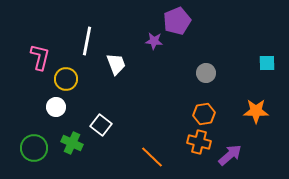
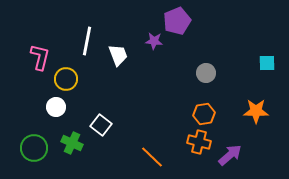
white trapezoid: moved 2 px right, 9 px up
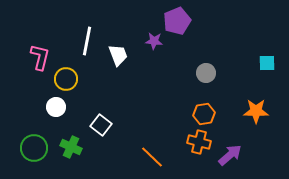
green cross: moved 1 px left, 4 px down
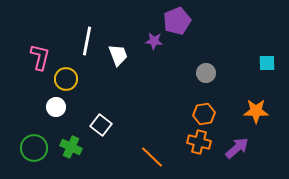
purple arrow: moved 7 px right, 7 px up
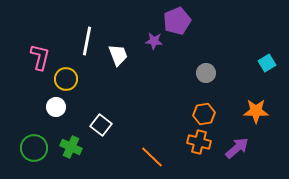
cyan square: rotated 30 degrees counterclockwise
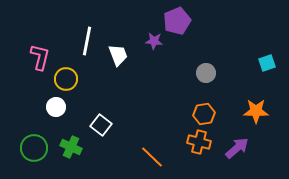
cyan square: rotated 12 degrees clockwise
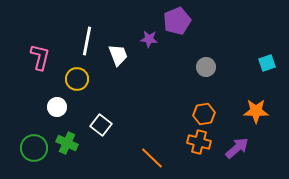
purple star: moved 5 px left, 2 px up
gray circle: moved 6 px up
yellow circle: moved 11 px right
white circle: moved 1 px right
green cross: moved 4 px left, 4 px up
orange line: moved 1 px down
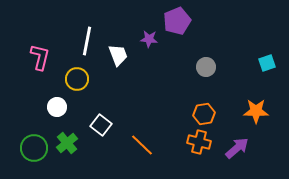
green cross: rotated 25 degrees clockwise
orange line: moved 10 px left, 13 px up
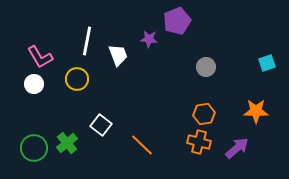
pink L-shape: rotated 136 degrees clockwise
white circle: moved 23 px left, 23 px up
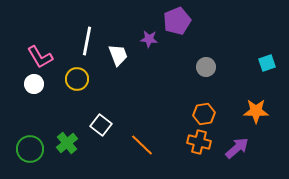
green circle: moved 4 px left, 1 px down
